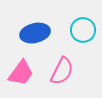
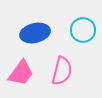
pink semicircle: rotated 12 degrees counterclockwise
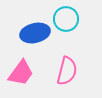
cyan circle: moved 17 px left, 11 px up
pink semicircle: moved 5 px right
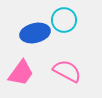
cyan circle: moved 2 px left, 1 px down
pink semicircle: rotated 76 degrees counterclockwise
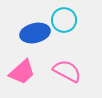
pink trapezoid: moved 1 px right, 1 px up; rotated 12 degrees clockwise
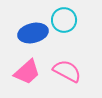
blue ellipse: moved 2 px left
pink trapezoid: moved 5 px right
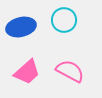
blue ellipse: moved 12 px left, 6 px up
pink semicircle: moved 3 px right
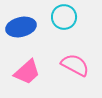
cyan circle: moved 3 px up
pink semicircle: moved 5 px right, 6 px up
